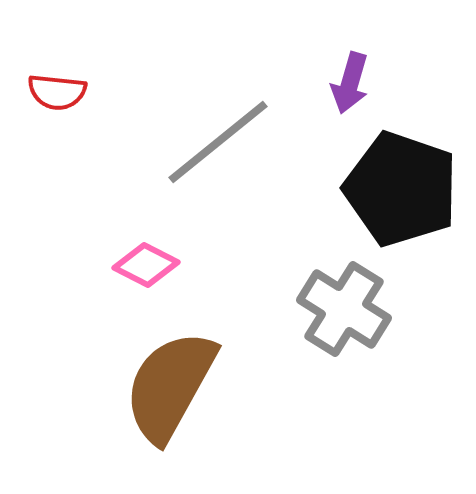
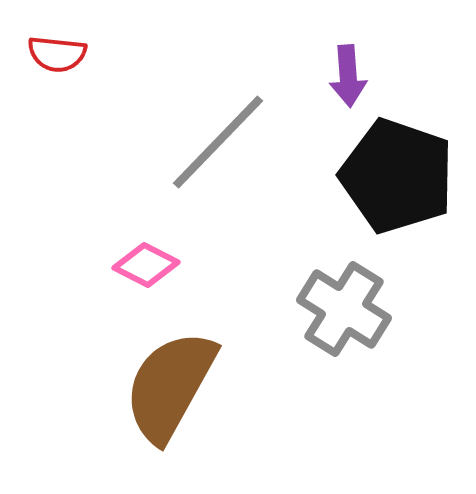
purple arrow: moved 2 px left, 7 px up; rotated 20 degrees counterclockwise
red semicircle: moved 38 px up
gray line: rotated 7 degrees counterclockwise
black pentagon: moved 4 px left, 13 px up
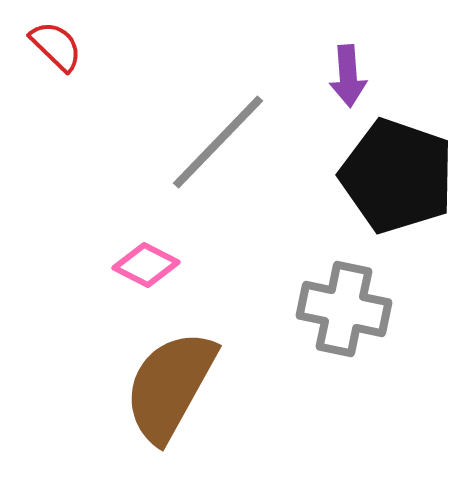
red semicircle: moved 1 px left, 8 px up; rotated 142 degrees counterclockwise
gray cross: rotated 20 degrees counterclockwise
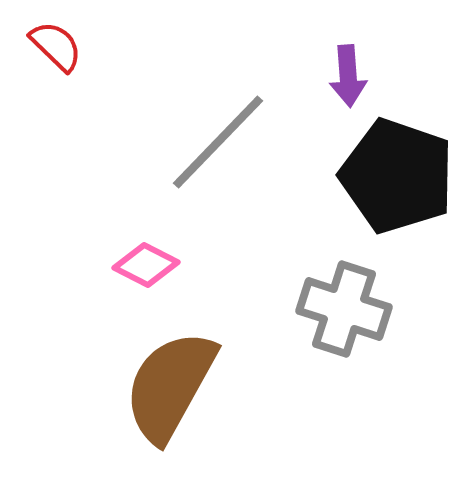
gray cross: rotated 6 degrees clockwise
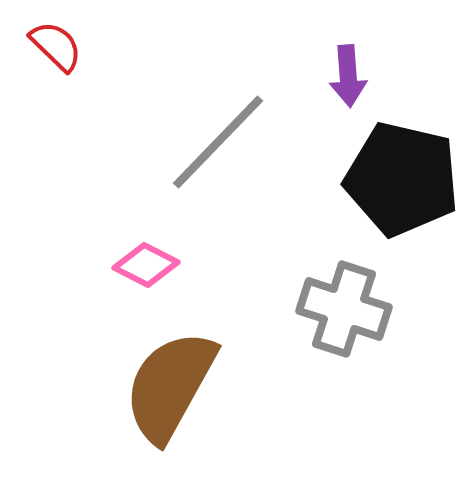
black pentagon: moved 5 px right, 3 px down; rotated 6 degrees counterclockwise
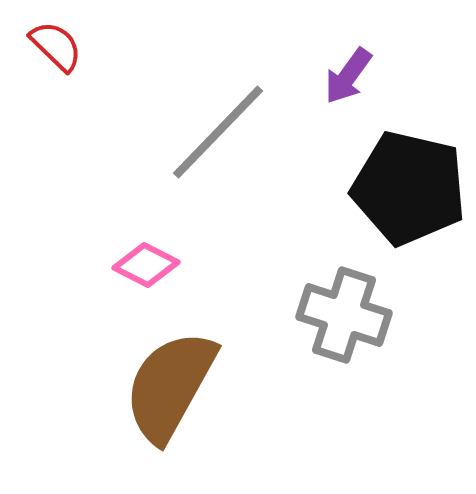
purple arrow: rotated 40 degrees clockwise
gray line: moved 10 px up
black pentagon: moved 7 px right, 9 px down
gray cross: moved 6 px down
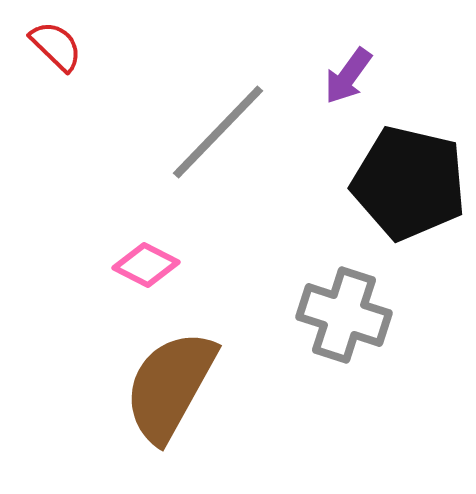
black pentagon: moved 5 px up
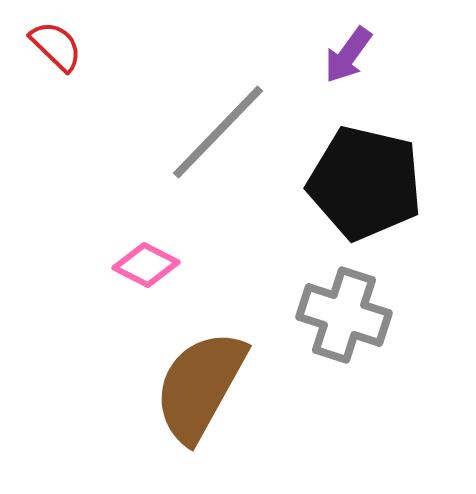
purple arrow: moved 21 px up
black pentagon: moved 44 px left
brown semicircle: moved 30 px right
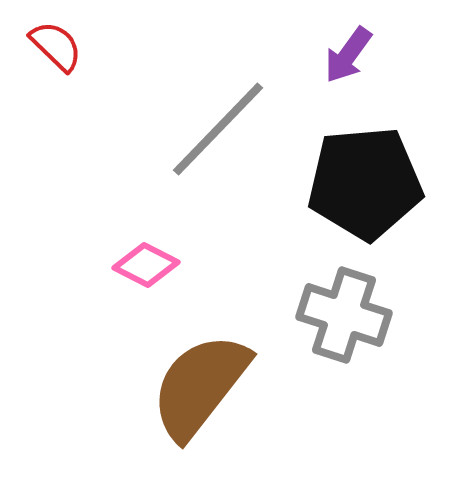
gray line: moved 3 px up
black pentagon: rotated 18 degrees counterclockwise
brown semicircle: rotated 9 degrees clockwise
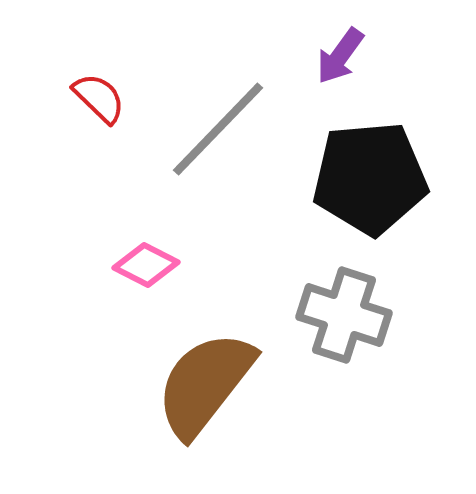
red semicircle: moved 43 px right, 52 px down
purple arrow: moved 8 px left, 1 px down
black pentagon: moved 5 px right, 5 px up
brown semicircle: moved 5 px right, 2 px up
